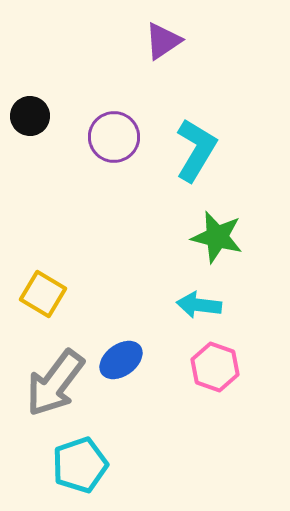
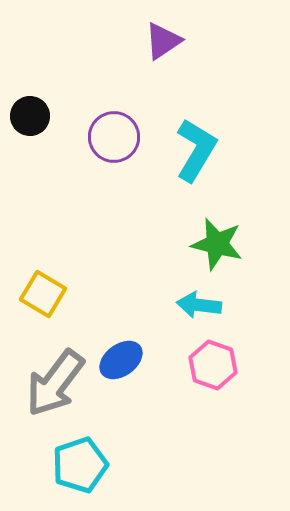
green star: moved 7 px down
pink hexagon: moved 2 px left, 2 px up
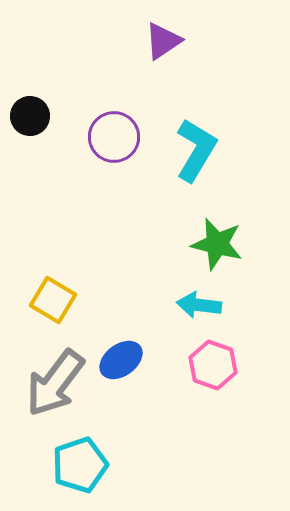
yellow square: moved 10 px right, 6 px down
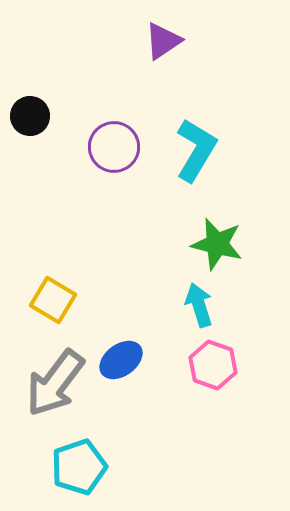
purple circle: moved 10 px down
cyan arrow: rotated 66 degrees clockwise
cyan pentagon: moved 1 px left, 2 px down
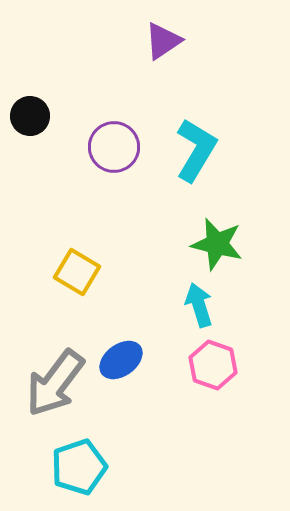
yellow square: moved 24 px right, 28 px up
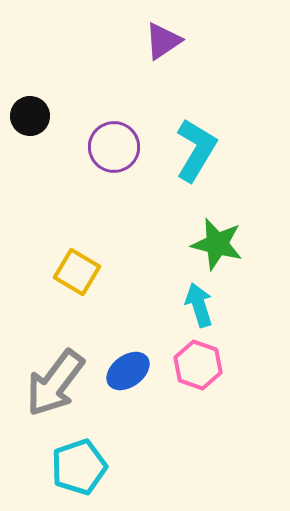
blue ellipse: moved 7 px right, 11 px down
pink hexagon: moved 15 px left
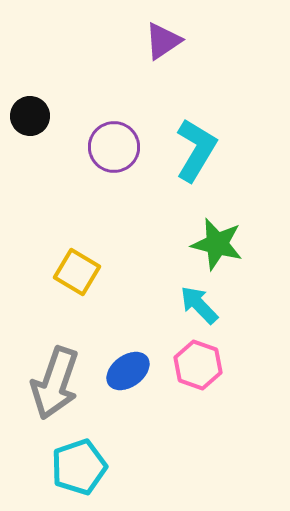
cyan arrow: rotated 27 degrees counterclockwise
gray arrow: rotated 18 degrees counterclockwise
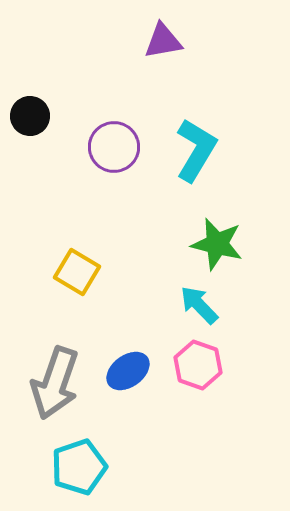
purple triangle: rotated 24 degrees clockwise
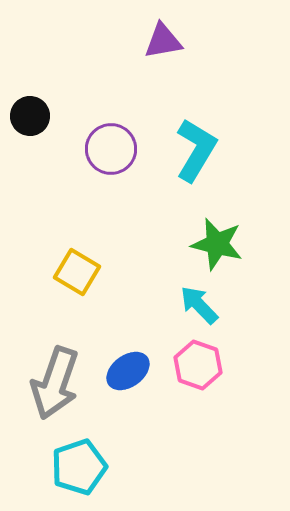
purple circle: moved 3 px left, 2 px down
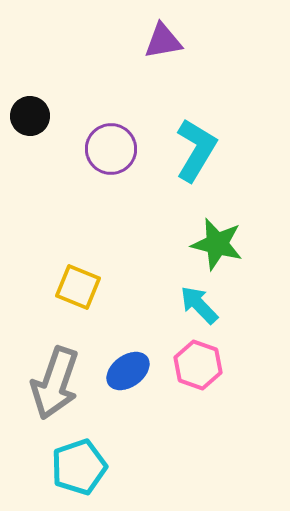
yellow square: moved 1 px right, 15 px down; rotated 9 degrees counterclockwise
